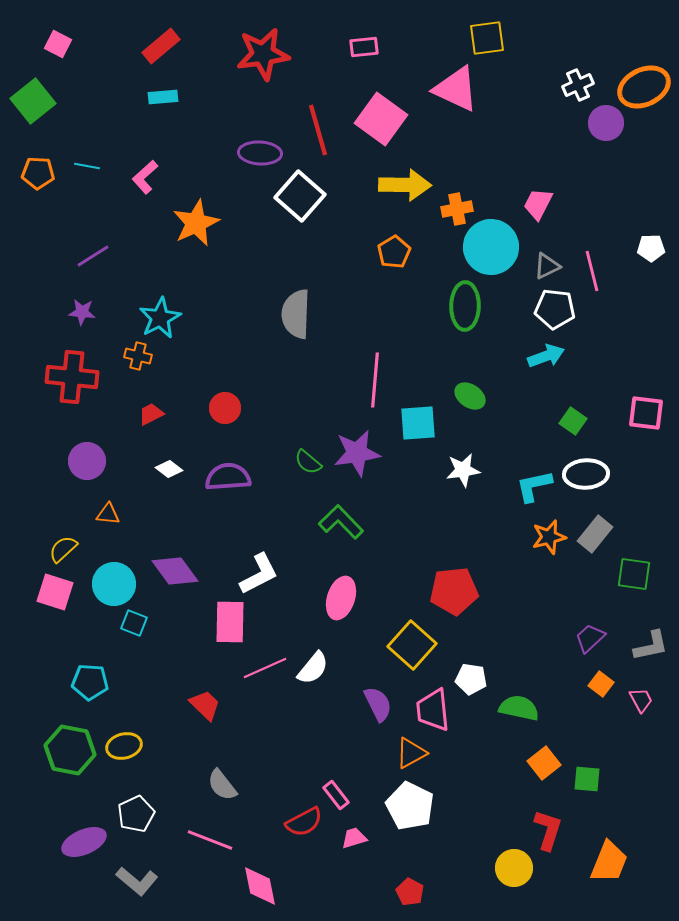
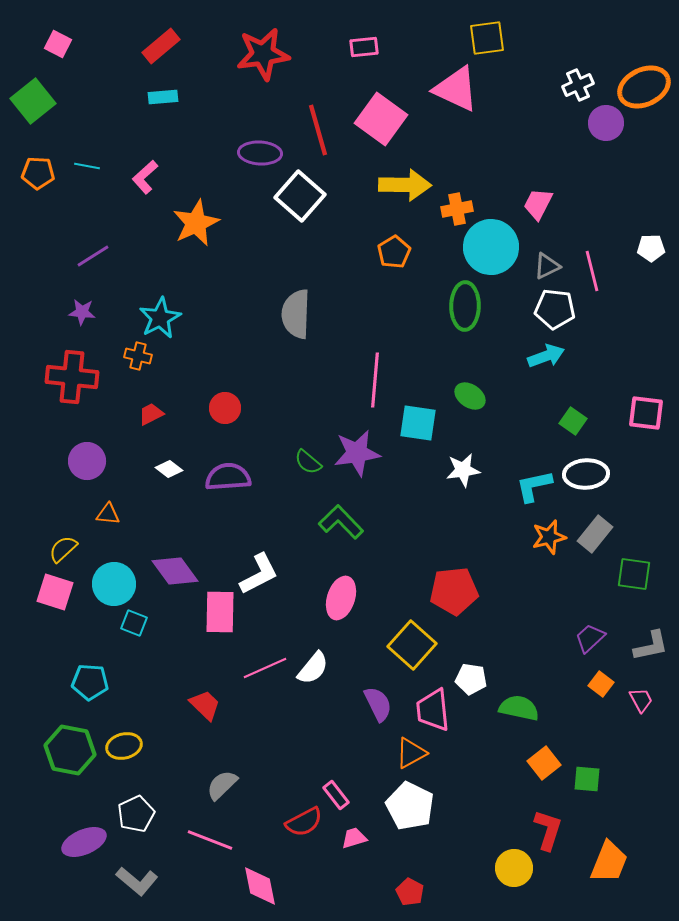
cyan square at (418, 423): rotated 12 degrees clockwise
pink rectangle at (230, 622): moved 10 px left, 10 px up
gray semicircle at (222, 785): rotated 84 degrees clockwise
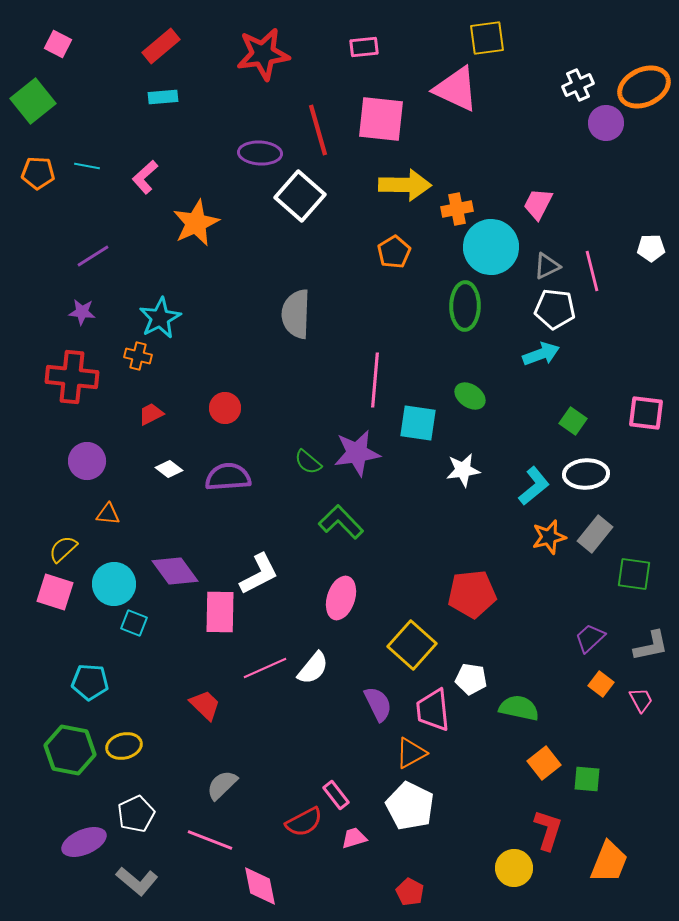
pink square at (381, 119): rotated 30 degrees counterclockwise
cyan arrow at (546, 356): moved 5 px left, 2 px up
cyan L-shape at (534, 486): rotated 153 degrees clockwise
red pentagon at (454, 591): moved 18 px right, 3 px down
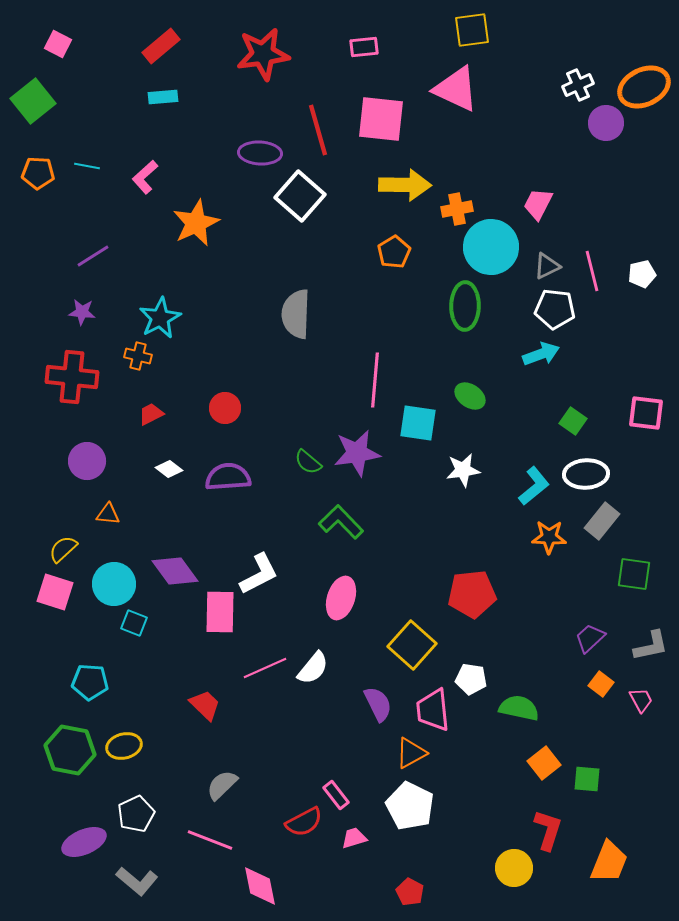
yellow square at (487, 38): moved 15 px left, 8 px up
white pentagon at (651, 248): moved 9 px left, 26 px down; rotated 12 degrees counterclockwise
gray rectangle at (595, 534): moved 7 px right, 13 px up
orange star at (549, 537): rotated 16 degrees clockwise
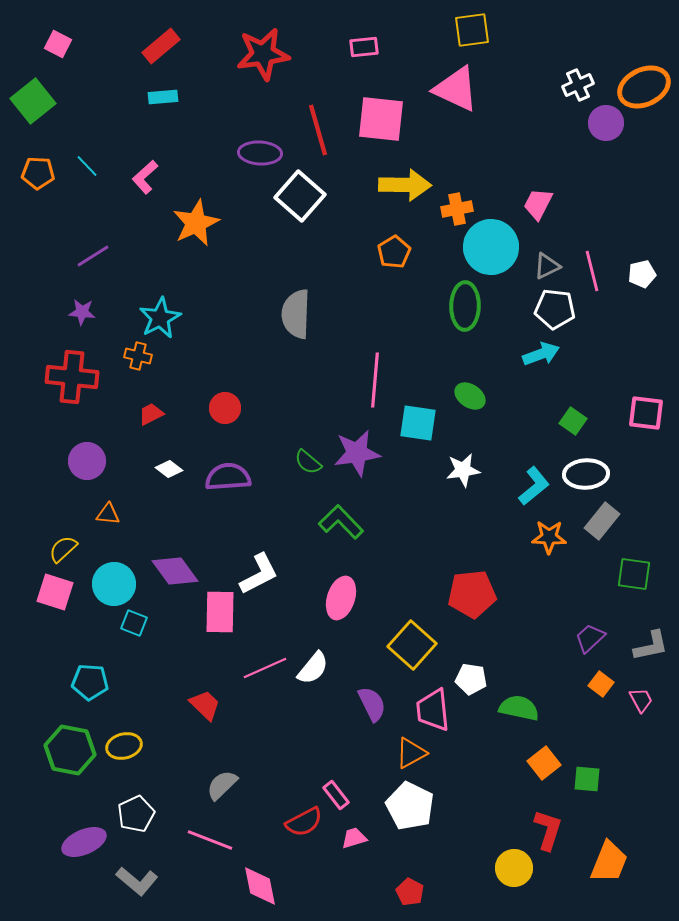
cyan line at (87, 166): rotated 35 degrees clockwise
purple semicircle at (378, 704): moved 6 px left
